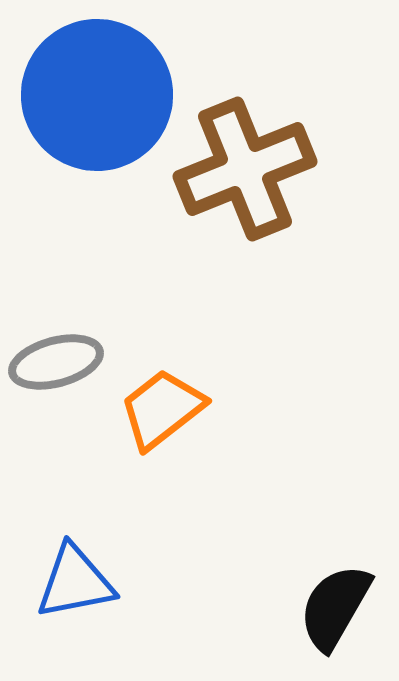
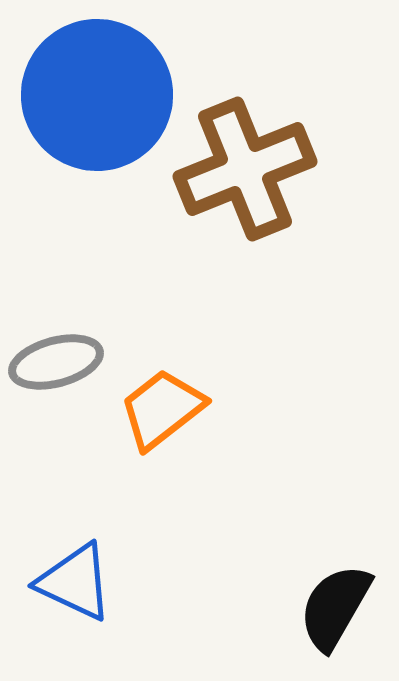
blue triangle: rotated 36 degrees clockwise
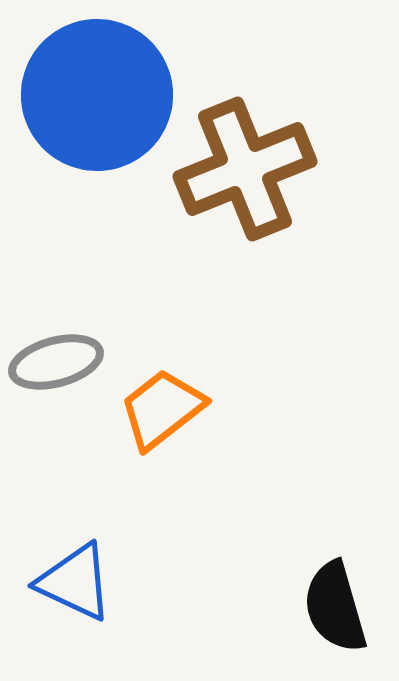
black semicircle: rotated 46 degrees counterclockwise
